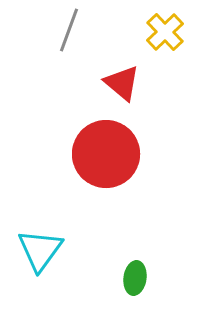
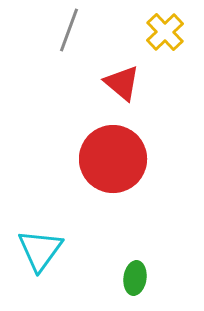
red circle: moved 7 px right, 5 px down
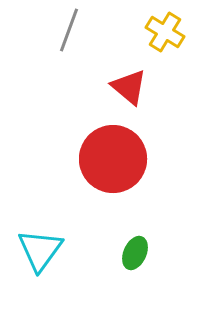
yellow cross: rotated 15 degrees counterclockwise
red triangle: moved 7 px right, 4 px down
green ellipse: moved 25 px up; rotated 16 degrees clockwise
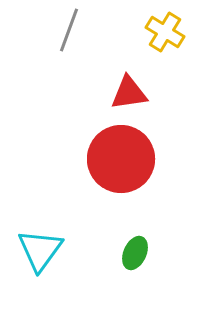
red triangle: moved 6 px down; rotated 48 degrees counterclockwise
red circle: moved 8 px right
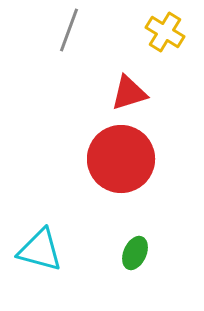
red triangle: rotated 9 degrees counterclockwise
cyan triangle: rotated 51 degrees counterclockwise
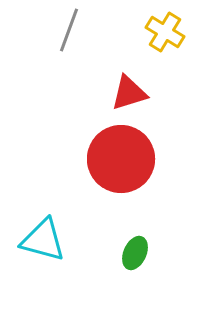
cyan triangle: moved 3 px right, 10 px up
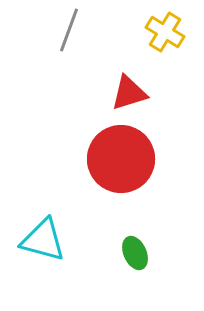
green ellipse: rotated 48 degrees counterclockwise
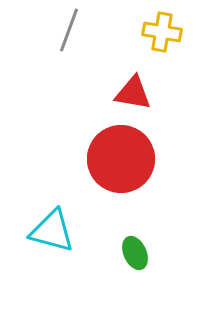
yellow cross: moved 3 px left; rotated 21 degrees counterclockwise
red triangle: moved 4 px right; rotated 27 degrees clockwise
cyan triangle: moved 9 px right, 9 px up
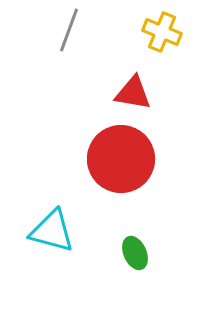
yellow cross: rotated 12 degrees clockwise
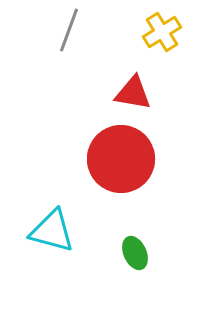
yellow cross: rotated 36 degrees clockwise
